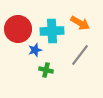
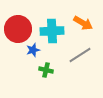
orange arrow: moved 3 px right
blue star: moved 2 px left
gray line: rotated 20 degrees clockwise
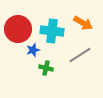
cyan cross: rotated 10 degrees clockwise
green cross: moved 2 px up
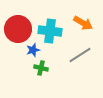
cyan cross: moved 2 px left
green cross: moved 5 px left
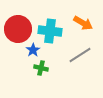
blue star: rotated 16 degrees counterclockwise
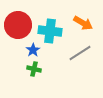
red circle: moved 4 px up
gray line: moved 2 px up
green cross: moved 7 px left, 1 px down
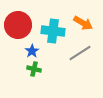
cyan cross: moved 3 px right
blue star: moved 1 px left, 1 px down
